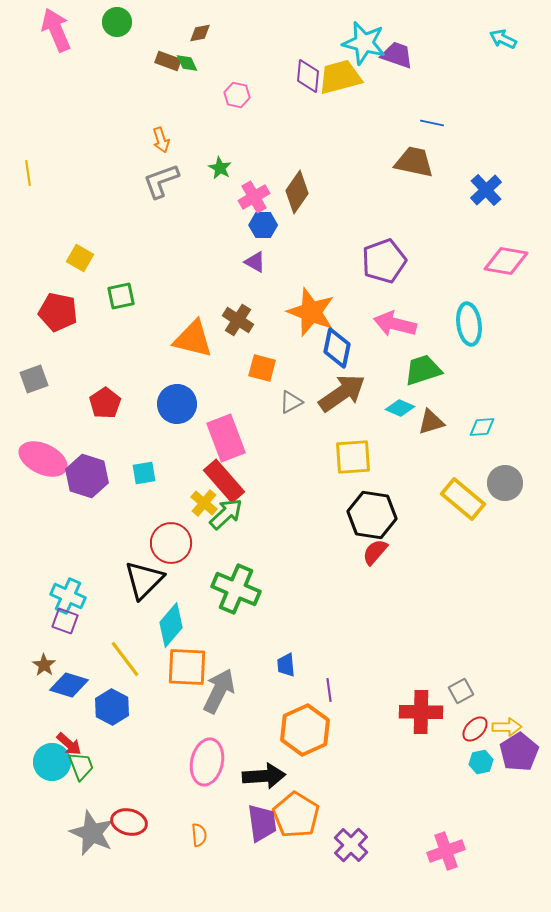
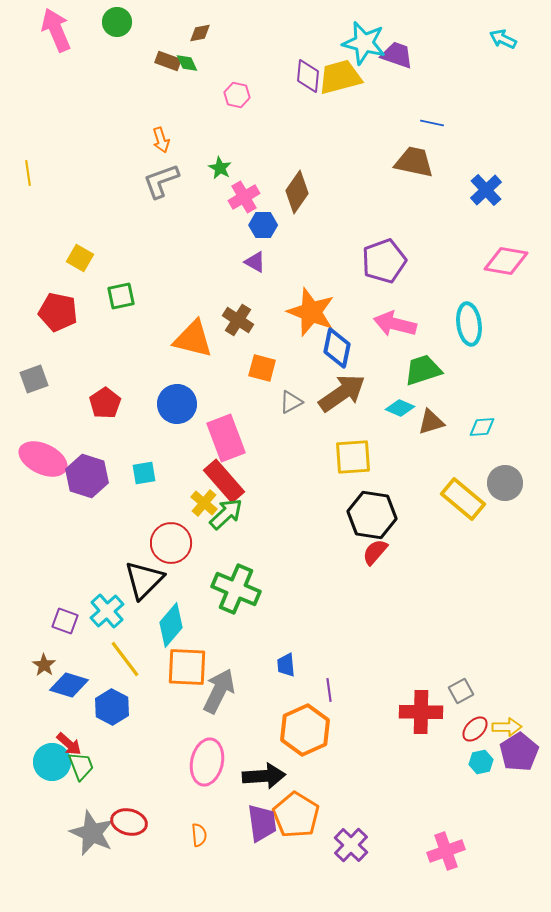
pink cross at (254, 197): moved 10 px left
cyan cross at (68, 596): moved 39 px right, 15 px down; rotated 24 degrees clockwise
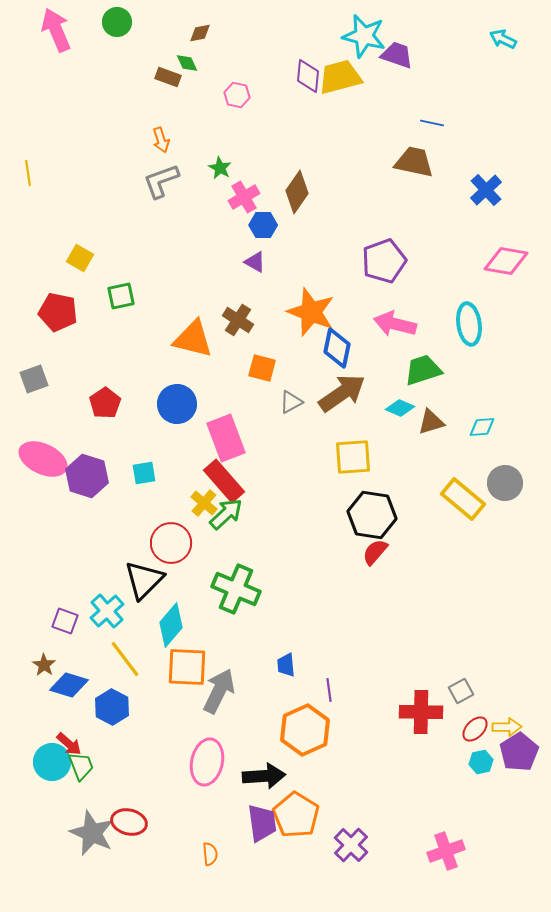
cyan star at (364, 43): moved 7 px up
brown rectangle at (168, 61): moved 16 px down
orange semicircle at (199, 835): moved 11 px right, 19 px down
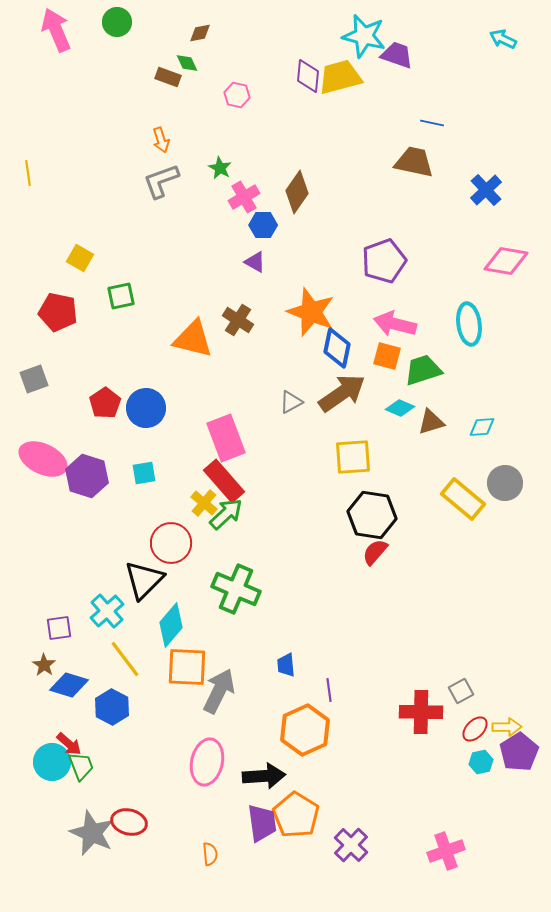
orange square at (262, 368): moved 125 px right, 12 px up
blue circle at (177, 404): moved 31 px left, 4 px down
purple square at (65, 621): moved 6 px left, 7 px down; rotated 28 degrees counterclockwise
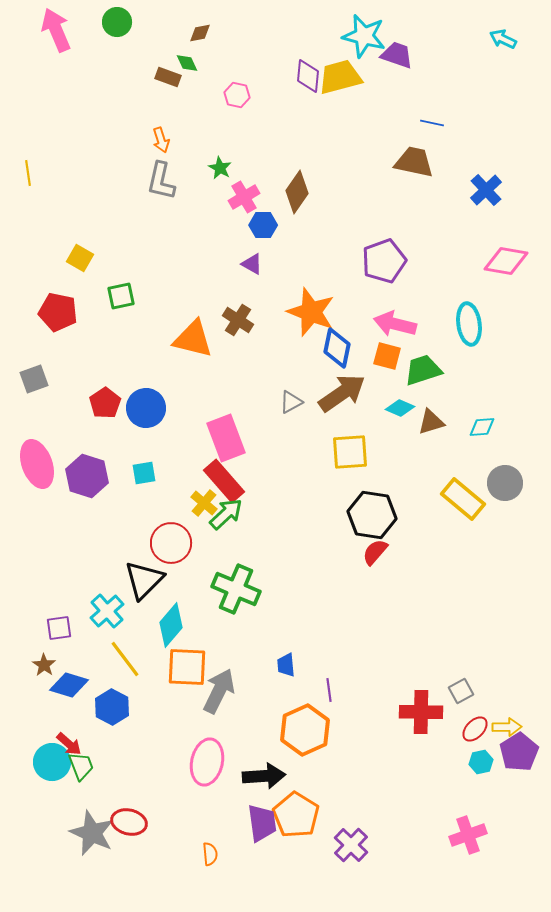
gray L-shape at (161, 181): rotated 57 degrees counterclockwise
purple triangle at (255, 262): moved 3 px left, 2 px down
yellow square at (353, 457): moved 3 px left, 5 px up
pink ellipse at (43, 459): moved 6 px left, 5 px down; rotated 45 degrees clockwise
pink cross at (446, 851): moved 22 px right, 16 px up
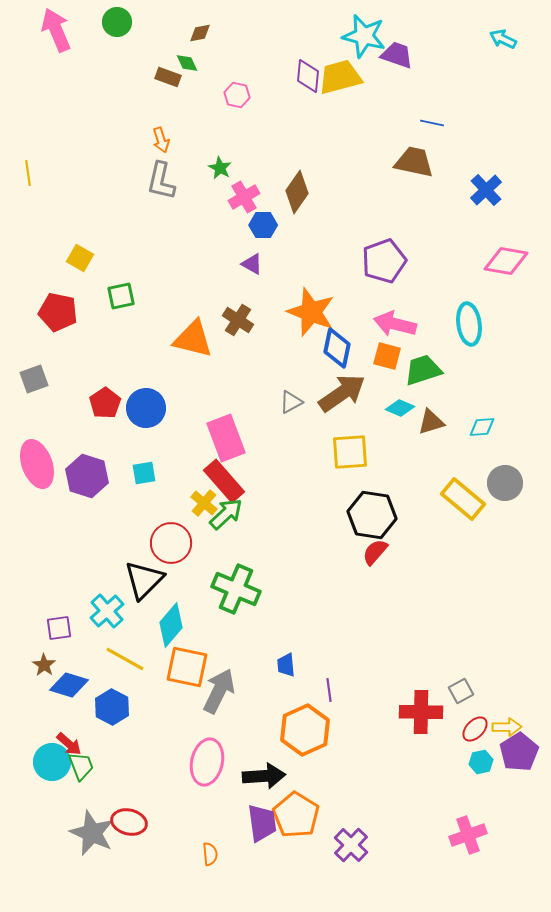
yellow line at (125, 659): rotated 24 degrees counterclockwise
orange square at (187, 667): rotated 9 degrees clockwise
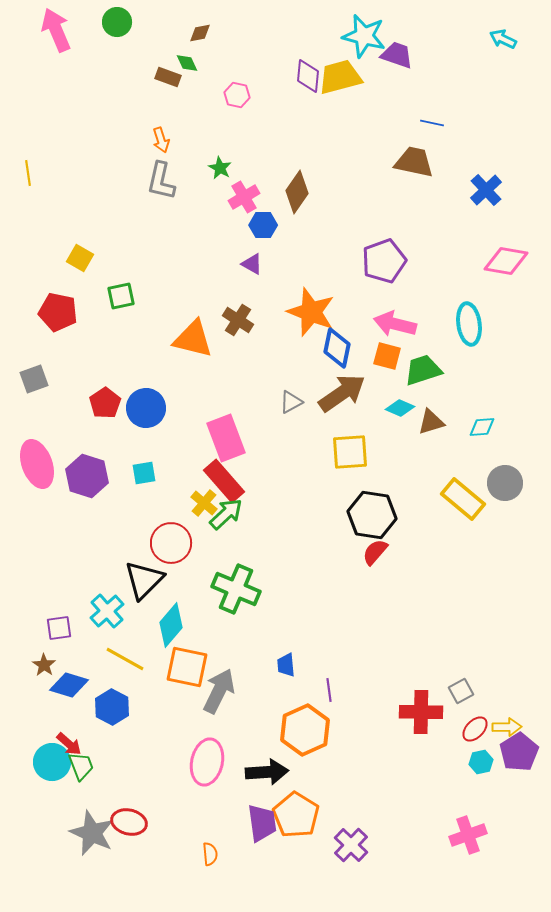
black arrow at (264, 776): moved 3 px right, 4 px up
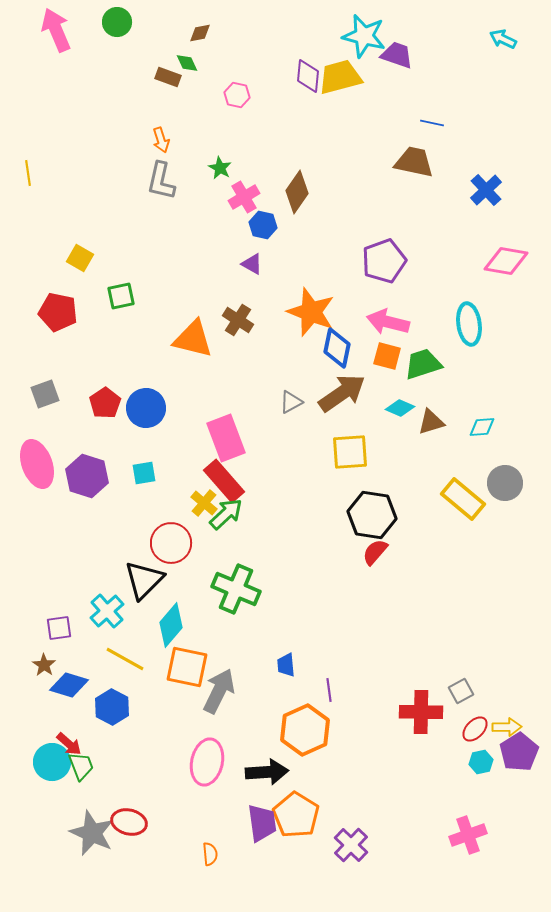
blue hexagon at (263, 225): rotated 12 degrees clockwise
pink arrow at (395, 324): moved 7 px left, 2 px up
green trapezoid at (423, 370): moved 6 px up
gray square at (34, 379): moved 11 px right, 15 px down
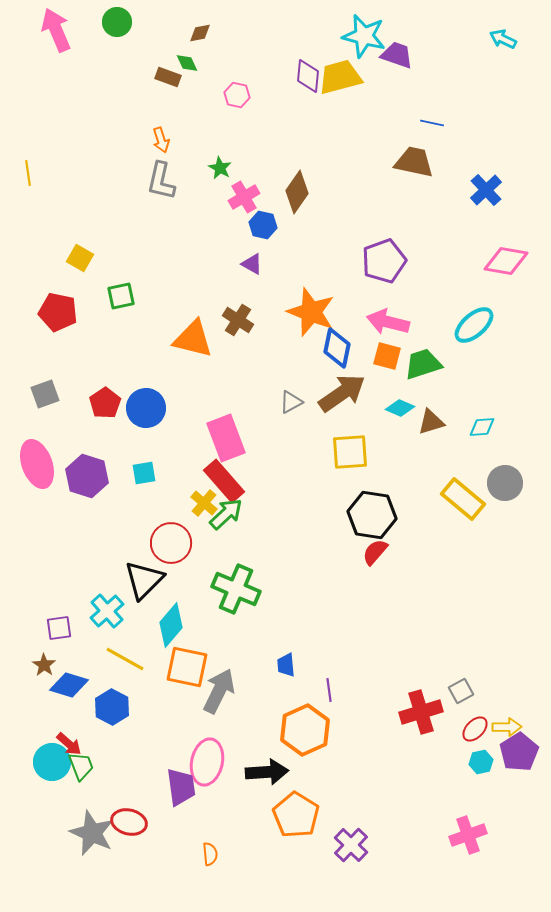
cyan ellipse at (469, 324): moved 5 px right, 1 px down; rotated 57 degrees clockwise
red cross at (421, 712): rotated 18 degrees counterclockwise
purple trapezoid at (262, 823): moved 81 px left, 36 px up
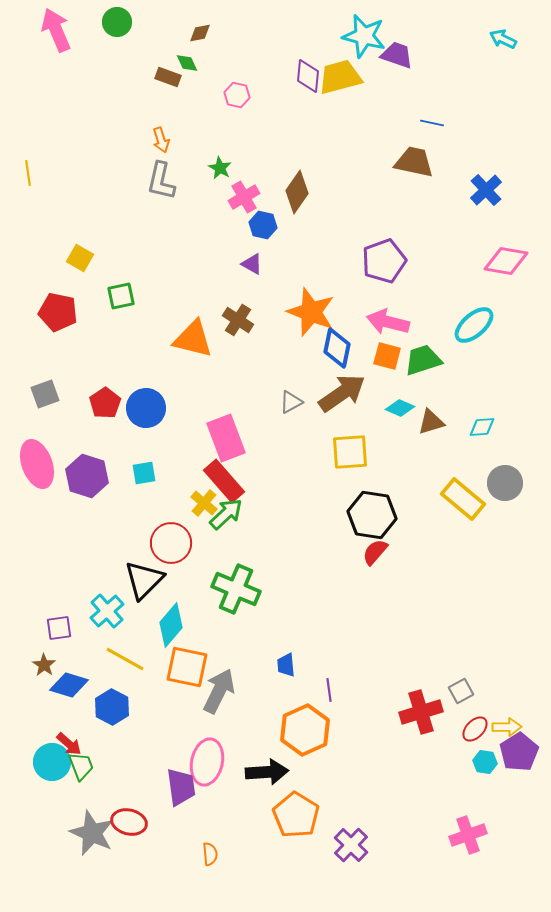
green trapezoid at (423, 364): moved 4 px up
cyan hexagon at (481, 762): moved 4 px right; rotated 20 degrees clockwise
